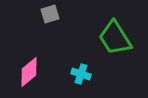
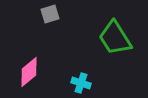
cyan cross: moved 9 px down
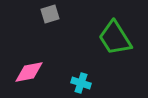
pink diamond: rotated 28 degrees clockwise
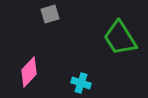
green trapezoid: moved 5 px right
pink diamond: rotated 36 degrees counterclockwise
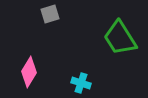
pink diamond: rotated 12 degrees counterclockwise
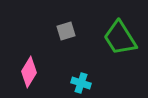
gray square: moved 16 px right, 17 px down
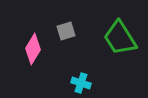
pink diamond: moved 4 px right, 23 px up
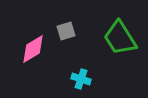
pink diamond: rotated 28 degrees clockwise
cyan cross: moved 4 px up
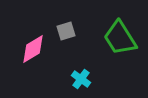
cyan cross: rotated 18 degrees clockwise
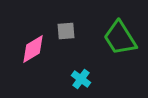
gray square: rotated 12 degrees clockwise
